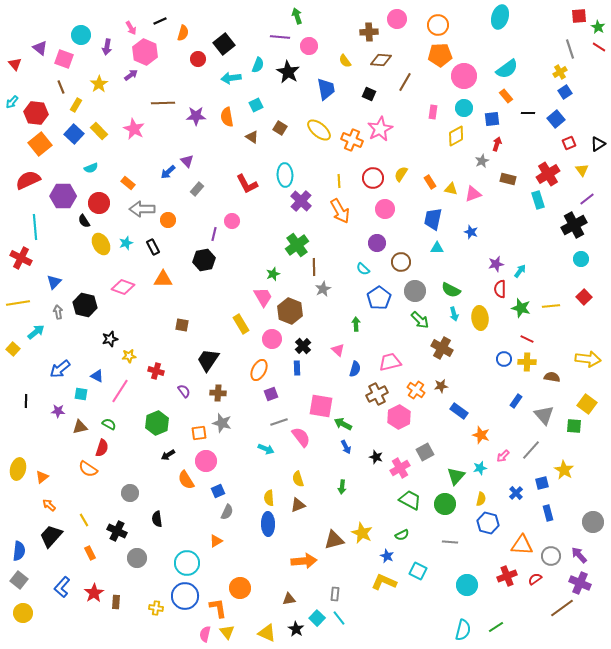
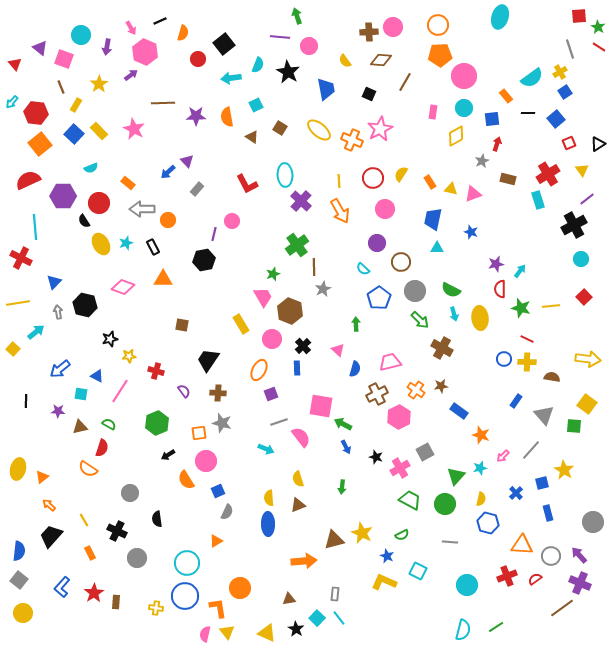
pink circle at (397, 19): moved 4 px left, 8 px down
cyan semicircle at (507, 69): moved 25 px right, 9 px down
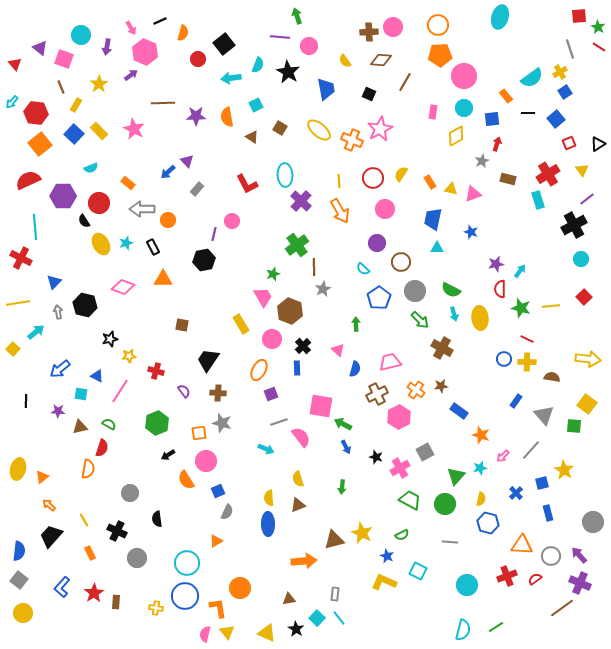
orange semicircle at (88, 469): rotated 114 degrees counterclockwise
